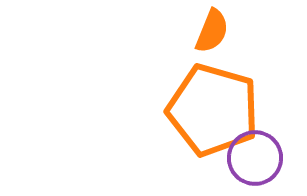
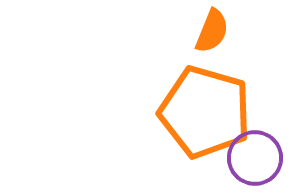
orange pentagon: moved 8 px left, 2 px down
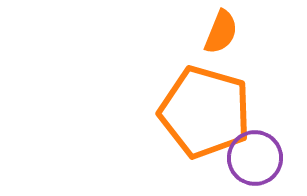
orange semicircle: moved 9 px right, 1 px down
